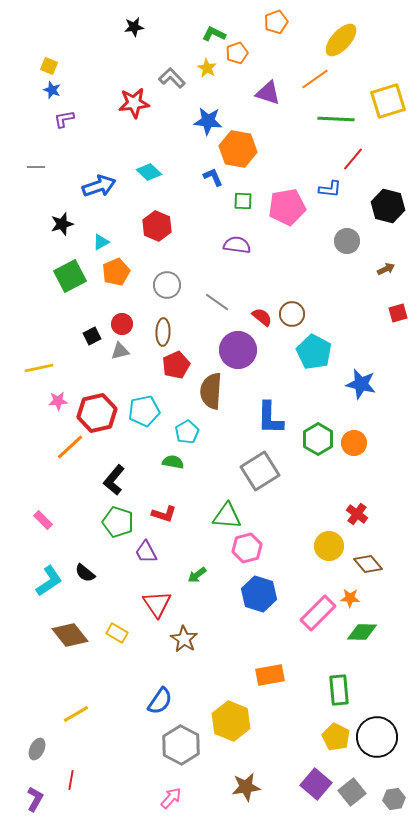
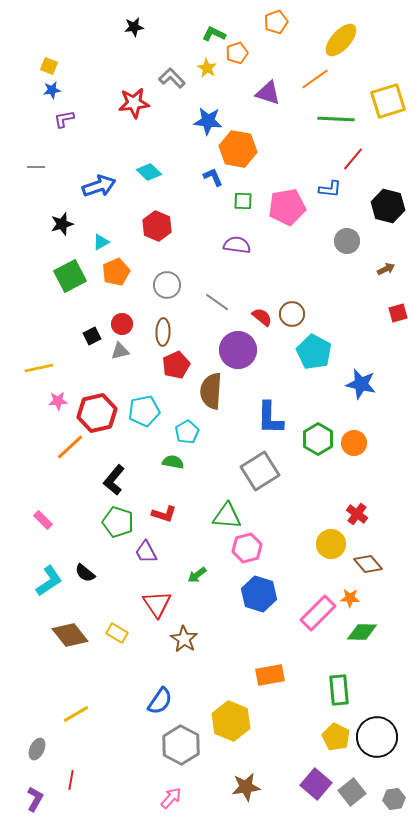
blue star at (52, 90): rotated 30 degrees counterclockwise
yellow circle at (329, 546): moved 2 px right, 2 px up
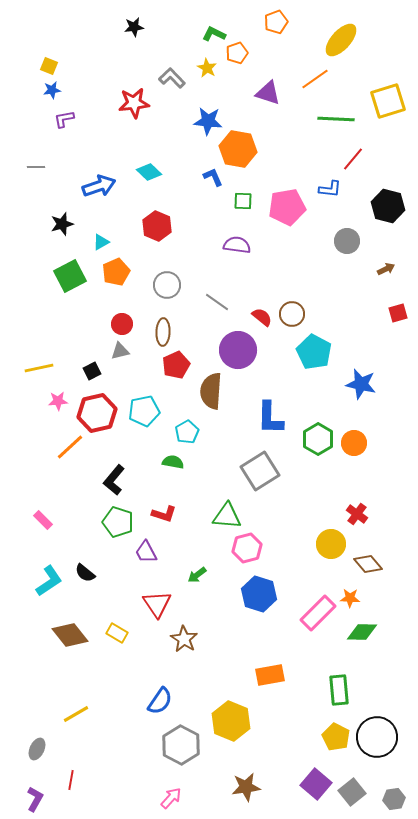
black square at (92, 336): moved 35 px down
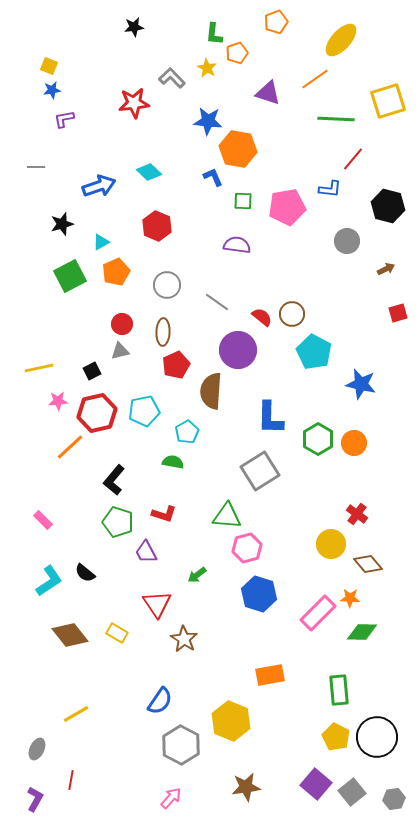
green L-shape at (214, 34): rotated 110 degrees counterclockwise
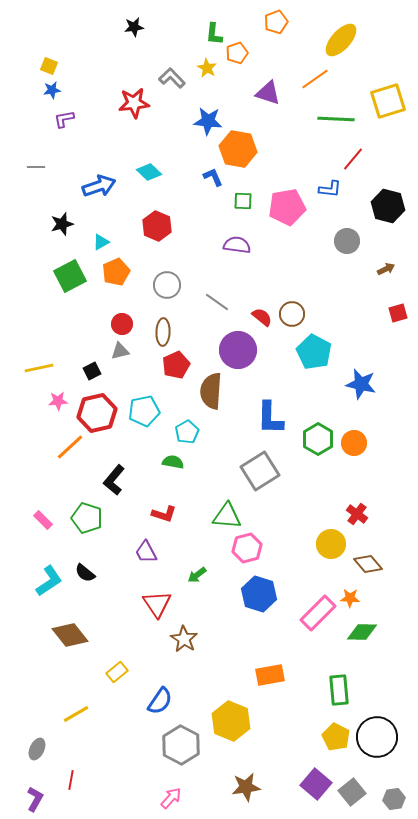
green pentagon at (118, 522): moved 31 px left, 4 px up
yellow rectangle at (117, 633): moved 39 px down; rotated 70 degrees counterclockwise
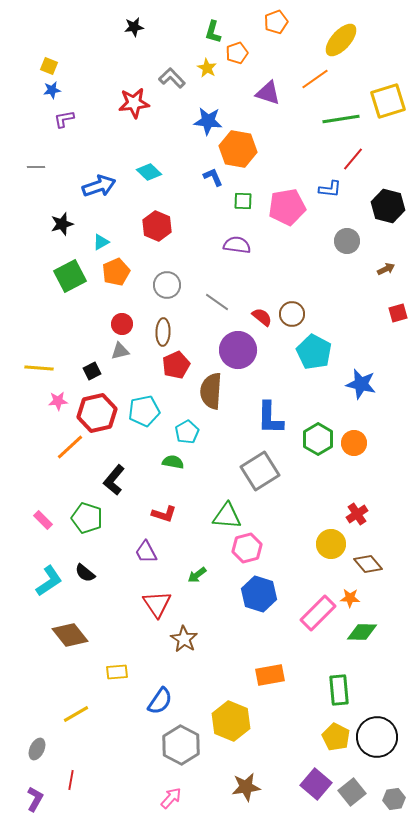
green L-shape at (214, 34): moved 1 px left, 2 px up; rotated 10 degrees clockwise
green line at (336, 119): moved 5 px right; rotated 12 degrees counterclockwise
yellow line at (39, 368): rotated 16 degrees clockwise
red cross at (357, 514): rotated 20 degrees clockwise
yellow rectangle at (117, 672): rotated 35 degrees clockwise
